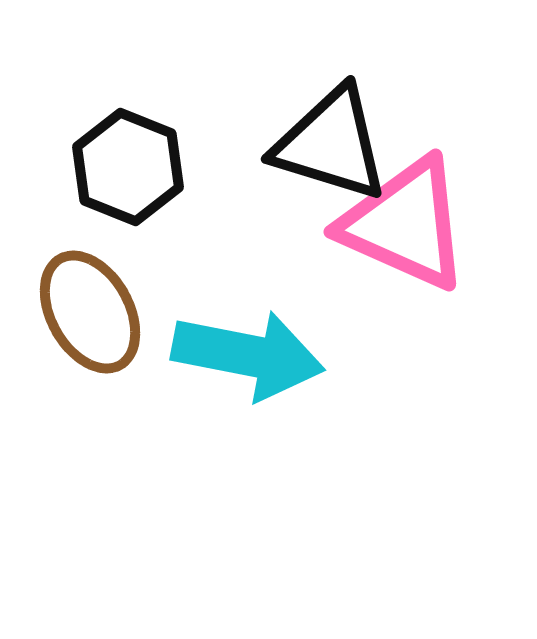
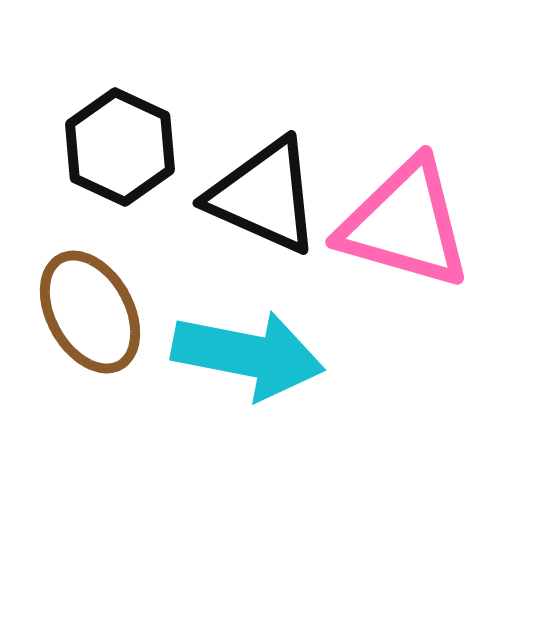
black triangle: moved 67 px left, 52 px down; rotated 7 degrees clockwise
black hexagon: moved 8 px left, 20 px up; rotated 3 degrees clockwise
pink triangle: rotated 8 degrees counterclockwise
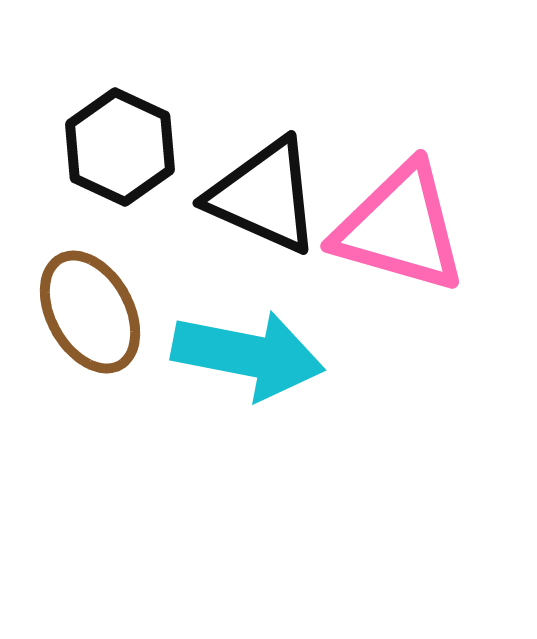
pink triangle: moved 5 px left, 4 px down
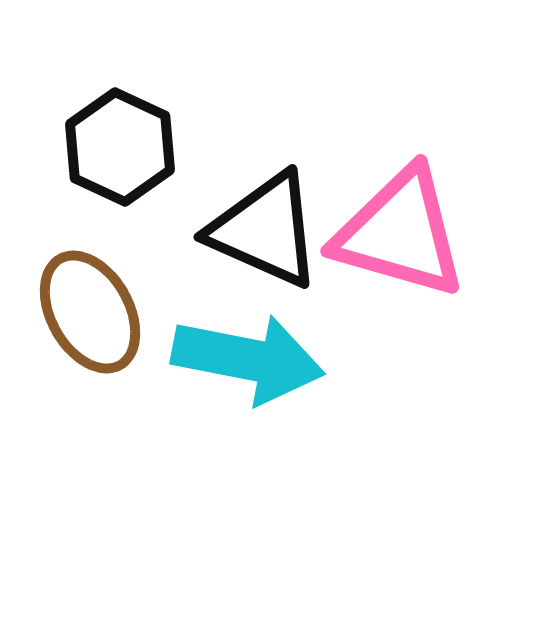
black triangle: moved 1 px right, 34 px down
pink triangle: moved 5 px down
cyan arrow: moved 4 px down
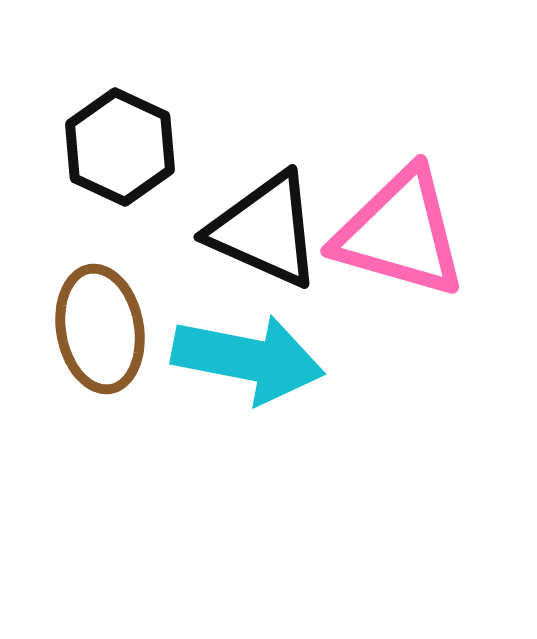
brown ellipse: moved 10 px right, 17 px down; rotated 19 degrees clockwise
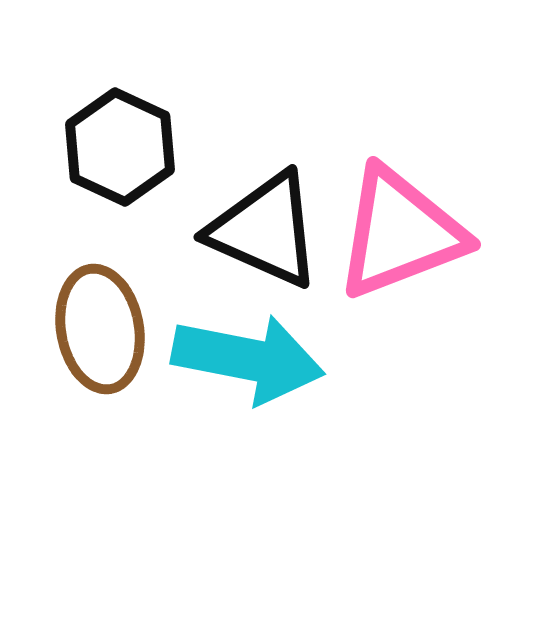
pink triangle: rotated 37 degrees counterclockwise
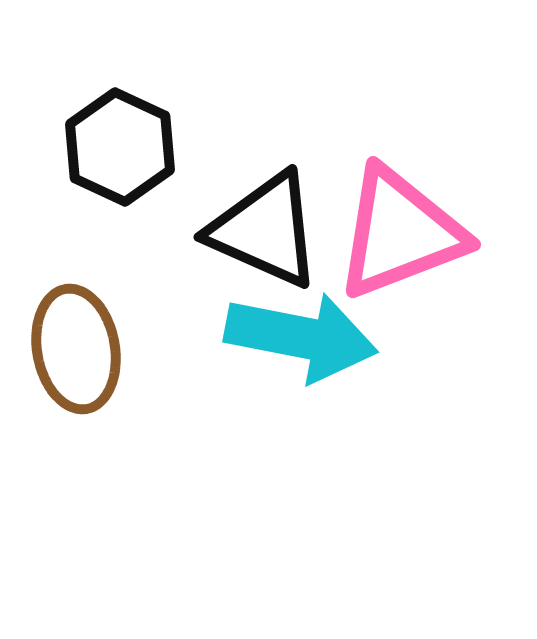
brown ellipse: moved 24 px left, 20 px down
cyan arrow: moved 53 px right, 22 px up
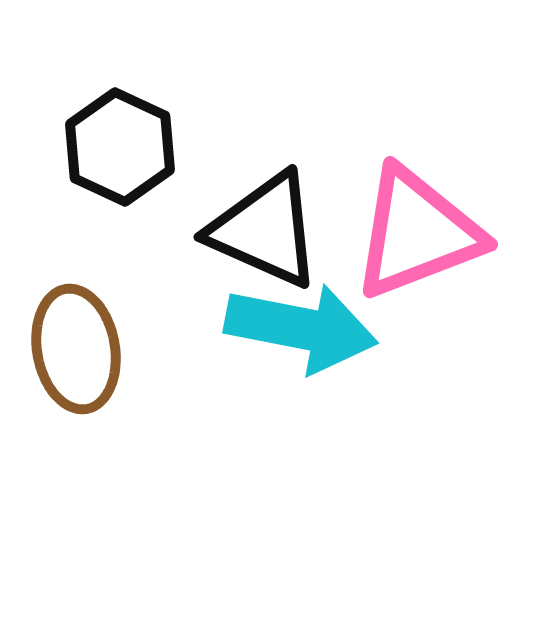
pink triangle: moved 17 px right
cyan arrow: moved 9 px up
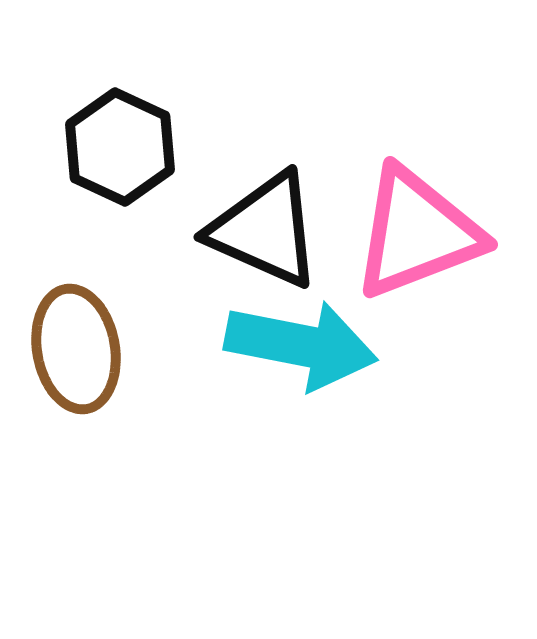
cyan arrow: moved 17 px down
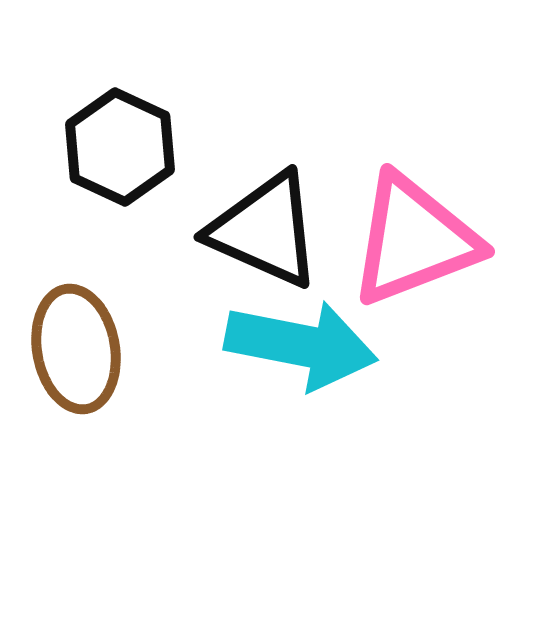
pink triangle: moved 3 px left, 7 px down
